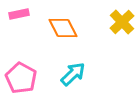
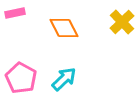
pink rectangle: moved 4 px left, 1 px up
orange diamond: moved 1 px right
cyan arrow: moved 9 px left, 5 px down
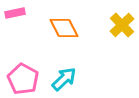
yellow cross: moved 3 px down
pink pentagon: moved 2 px right, 1 px down
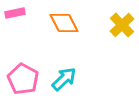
orange diamond: moved 5 px up
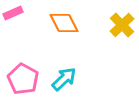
pink rectangle: moved 2 px left; rotated 12 degrees counterclockwise
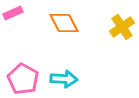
yellow cross: moved 2 px down; rotated 10 degrees clockwise
cyan arrow: rotated 48 degrees clockwise
